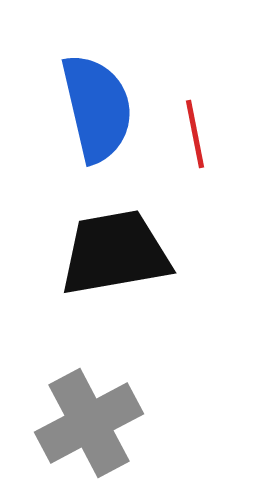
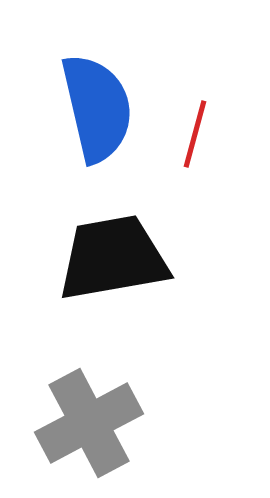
red line: rotated 26 degrees clockwise
black trapezoid: moved 2 px left, 5 px down
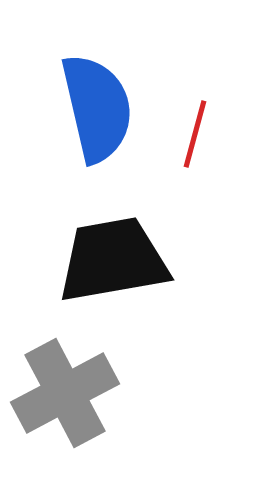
black trapezoid: moved 2 px down
gray cross: moved 24 px left, 30 px up
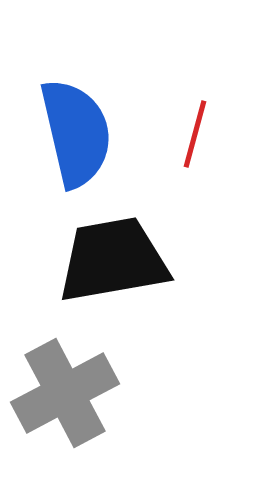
blue semicircle: moved 21 px left, 25 px down
